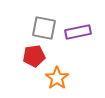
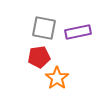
red pentagon: moved 5 px right, 1 px down
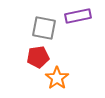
purple rectangle: moved 16 px up
red pentagon: moved 1 px left
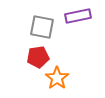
gray square: moved 2 px left, 1 px up
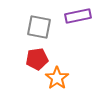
gray square: moved 3 px left
red pentagon: moved 1 px left, 2 px down
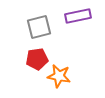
gray square: rotated 25 degrees counterclockwise
orange star: moved 2 px right, 2 px up; rotated 25 degrees counterclockwise
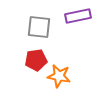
gray square: rotated 20 degrees clockwise
red pentagon: moved 1 px left, 1 px down
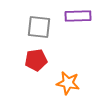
purple rectangle: rotated 10 degrees clockwise
orange star: moved 9 px right, 7 px down
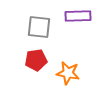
orange star: moved 10 px up
